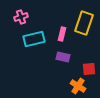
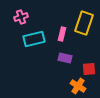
purple rectangle: moved 2 px right, 1 px down
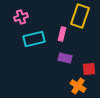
yellow rectangle: moved 4 px left, 7 px up
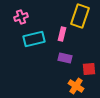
orange cross: moved 2 px left
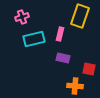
pink cross: moved 1 px right
pink rectangle: moved 2 px left
purple rectangle: moved 2 px left
red square: rotated 16 degrees clockwise
orange cross: moved 1 px left; rotated 28 degrees counterclockwise
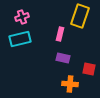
cyan rectangle: moved 14 px left
orange cross: moved 5 px left, 2 px up
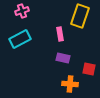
pink cross: moved 6 px up
pink rectangle: rotated 24 degrees counterclockwise
cyan rectangle: rotated 15 degrees counterclockwise
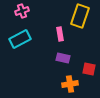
orange cross: rotated 14 degrees counterclockwise
